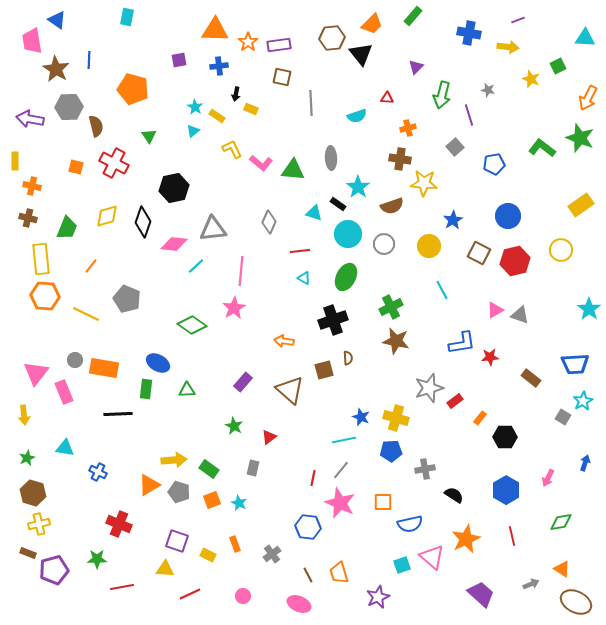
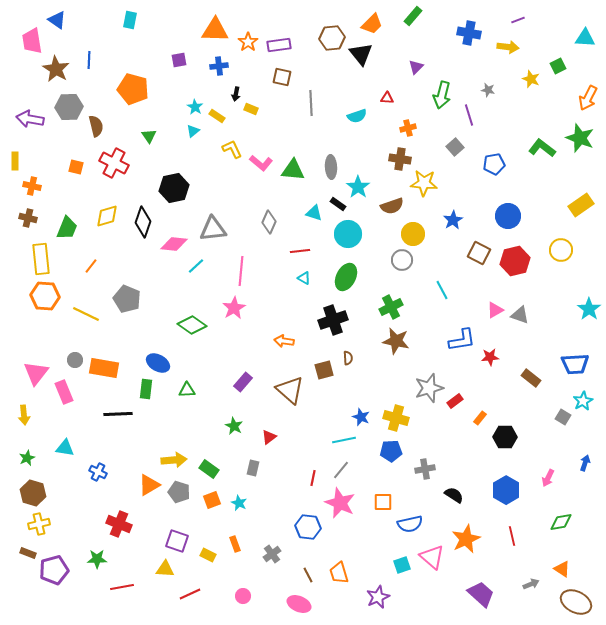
cyan rectangle at (127, 17): moved 3 px right, 3 px down
gray ellipse at (331, 158): moved 9 px down
gray circle at (384, 244): moved 18 px right, 16 px down
yellow circle at (429, 246): moved 16 px left, 12 px up
blue L-shape at (462, 343): moved 3 px up
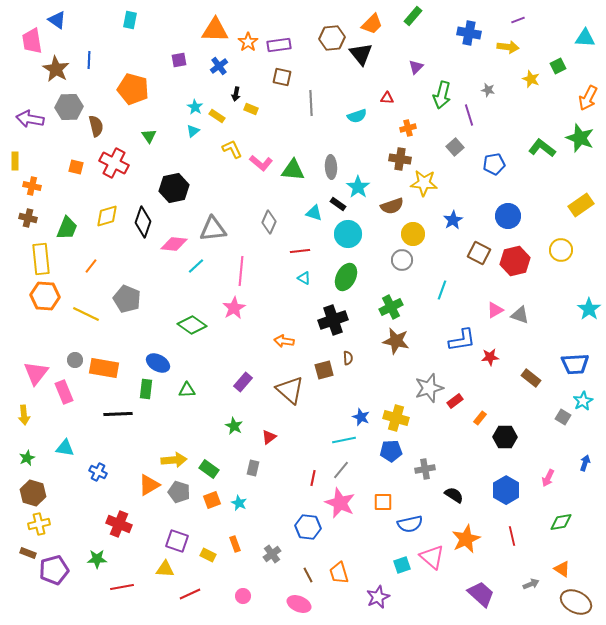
blue cross at (219, 66): rotated 30 degrees counterclockwise
cyan line at (442, 290): rotated 48 degrees clockwise
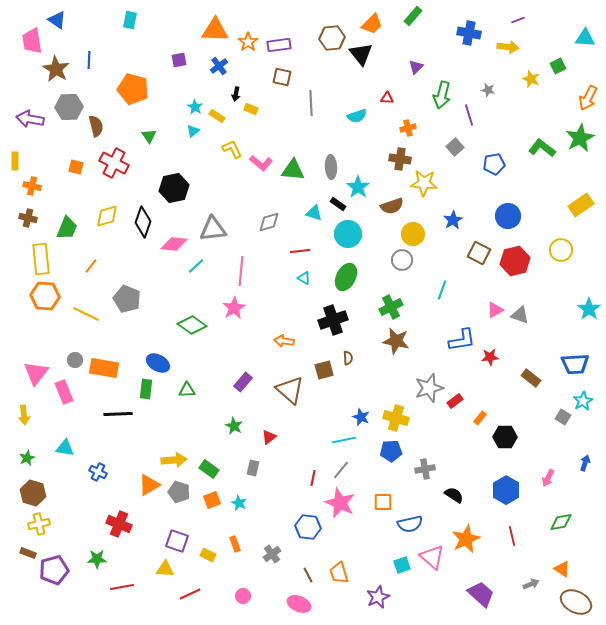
green star at (580, 138): rotated 24 degrees clockwise
gray diamond at (269, 222): rotated 50 degrees clockwise
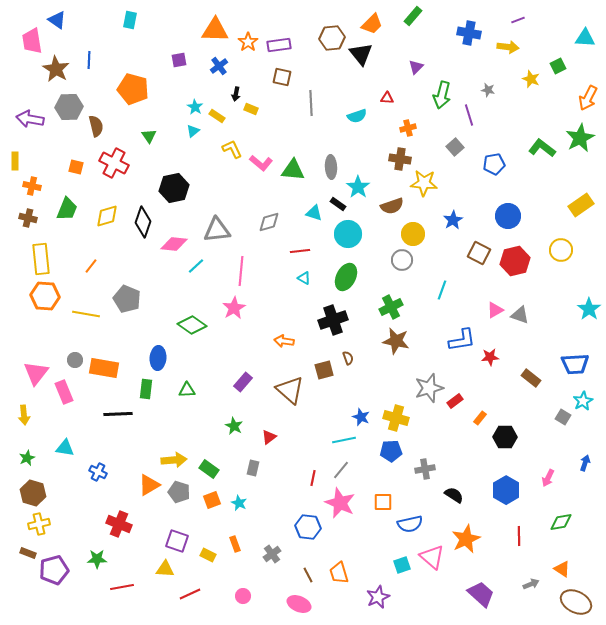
green trapezoid at (67, 228): moved 19 px up
gray triangle at (213, 229): moved 4 px right, 1 px down
yellow line at (86, 314): rotated 16 degrees counterclockwise
brown semicircle at (348, 358): rotated 16 degrees counterclockwise
blue ellipse at (158, 363): moved 5 px up; rotated 65 degrees clockwise
red line at (512, 536): moved 7 px right; rotated 12 degrees clockwise
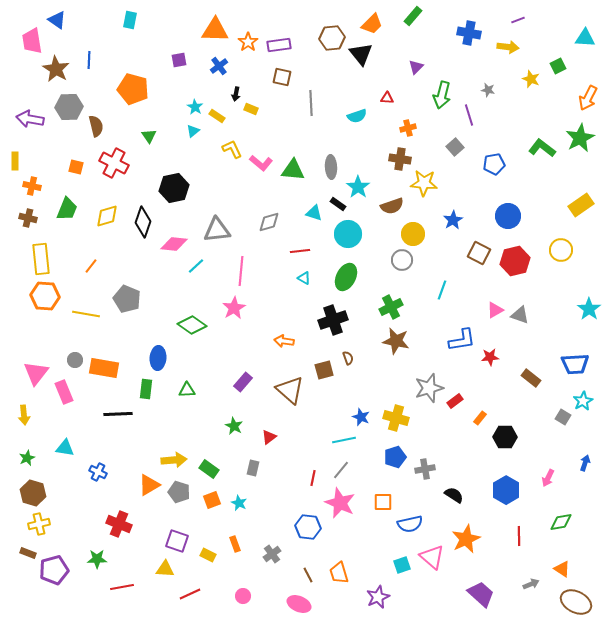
blue pentagon at (391, 451): moved 4 px right, 6 px down; rotated 15 degrees counterclockwise
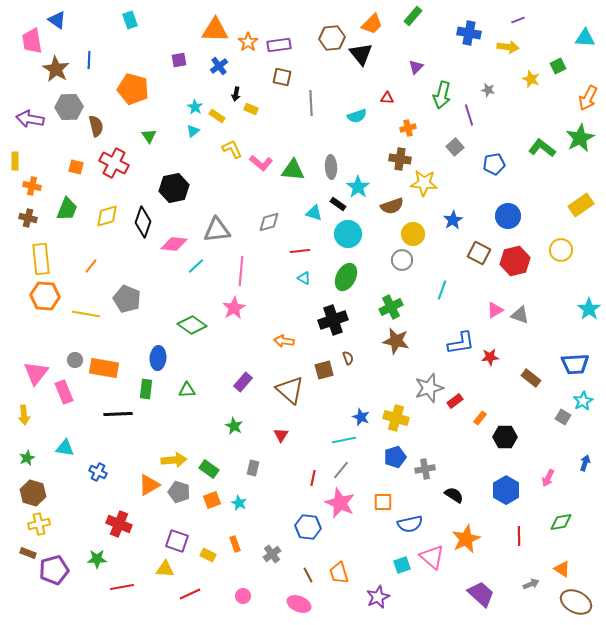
cyan rectangle at (130, 20): rotated 30 degrees counterclockwise
blue L-shape at (462, 340): moved 1 px left, 3 px down
red triangle at (269, 437): moved 12 px right, 2 px up; rotated 21 degrees counterclockwise
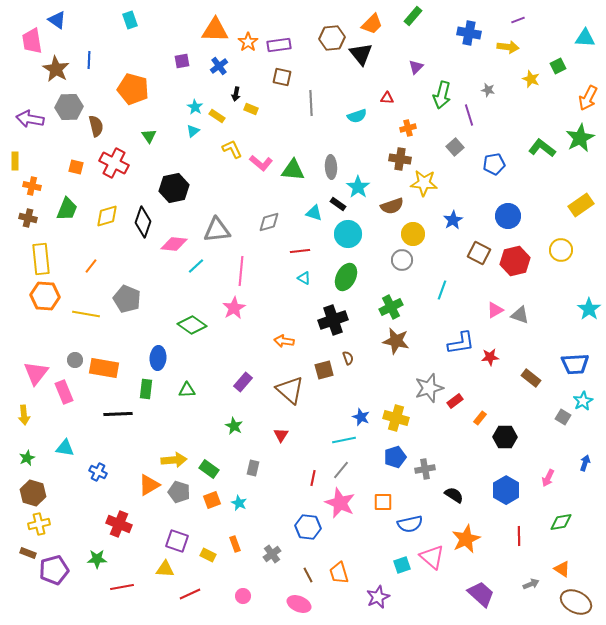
purple square at (179, 60): moved 3 px right, 1 px down
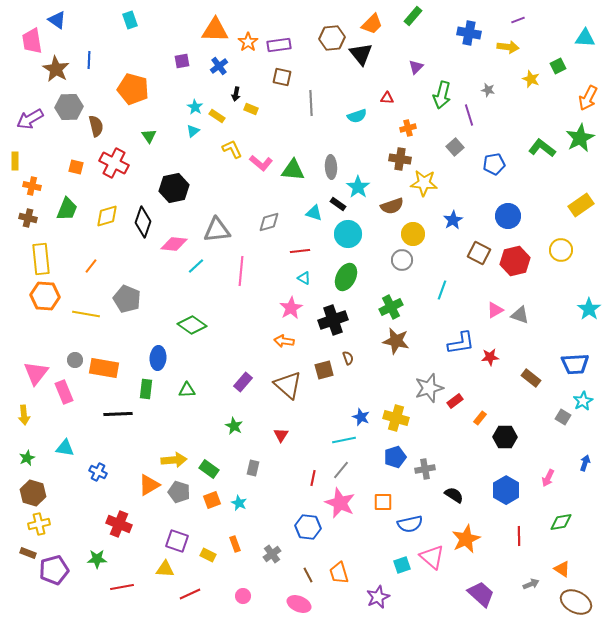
purple arrow at (30, 119): rotated 40 degrees counterclockwise
pink star at (234, 308): moved 57 px right
brown triangle at (290, 390): moved 2 px left, 5 px up
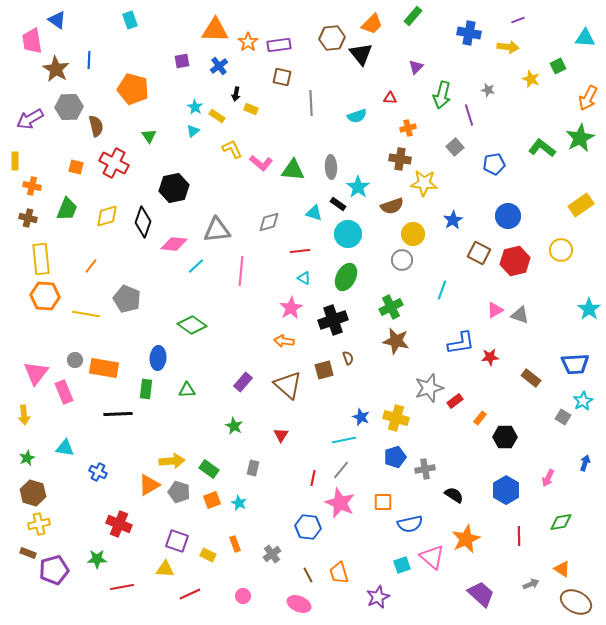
red triangle at (387, 98): moved 3 px right
yellow arrow at (174, 460): moved 2 px left, 1 px down
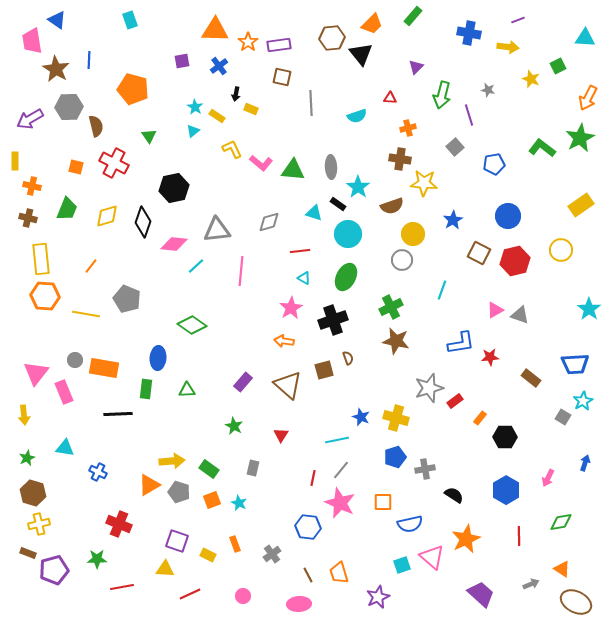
cyan line at (344, 440): moved 7 px left
pink ellipse at (299, 604): rotated 25 degrees counterclockwise
